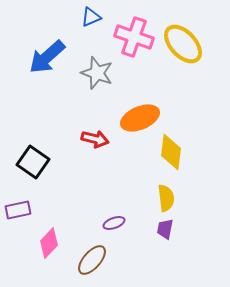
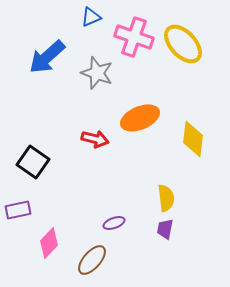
yellow diamond: moved 22 px right, 13 px up
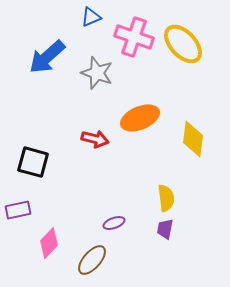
black square: rotated 20 degrees counterclockwise
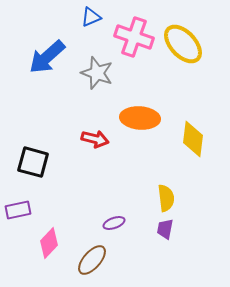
orange ellipse: rotated 27 degrees clockwise
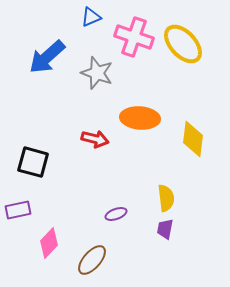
purple ellipse: moved 2 px right, 9 px up
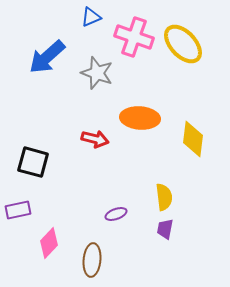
yellow semicircle: moved 2 px left, 1 px up
brown ellipse: rotated 36 degrees counterclockwise
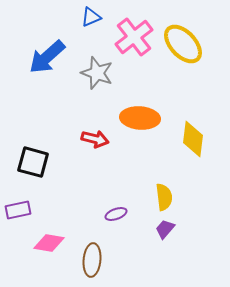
pink cross: rotated 33 degrees clockwise
purple trapezoid: rotated 30 degrees clockwise
pink diamond: rotated 56 degrees clockwise
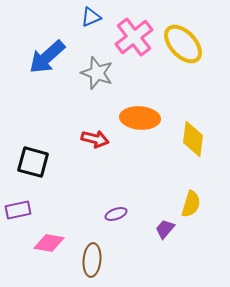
yellow semicircle: moved 27 px right, 7 px down; rotated 24 degrees clockwise
